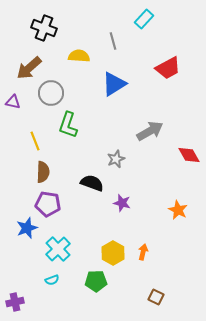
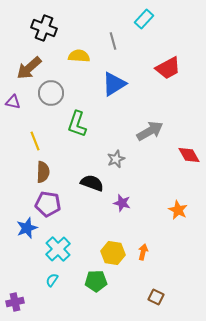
green L-shape: moved 9 px right, 1 px up
yellow hexagon: rotated 20 degrees counterclockwise
cyan semicircle: rotated 144 degrees clockwise
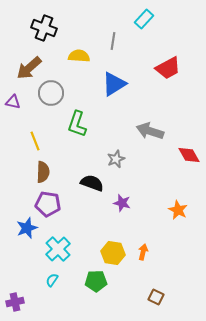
gray line: rotated 24 degrees clockwise
gray arrow: rotated 132 degrees counterclockwise
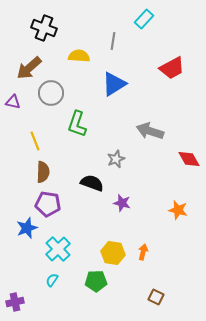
red trapezoid: moved 4 px right
red diamond: moved 4 px down
orange star: rotated 12 degrees counterclockwise
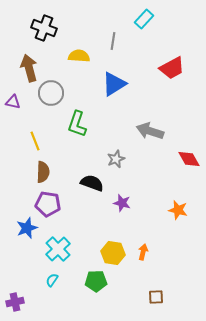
brown arrow: rotated 116 degrees clockwise
brown square: rotated 28 degrees counterclockwise
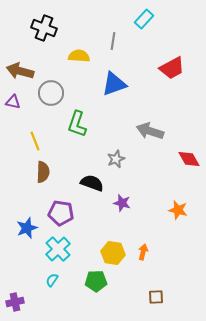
brown arrow: moved 9 px left, 3 px down; rotated 60 degrees counterclockwise
blue triangle: rotated 12 degrees clockwise
purple pentagon: moved 13 px right, 9 px down
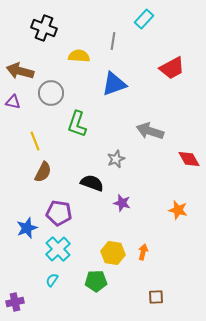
brown semicircle: rotated 25 degrees clockwise
purple pentagon: moved 2 px left
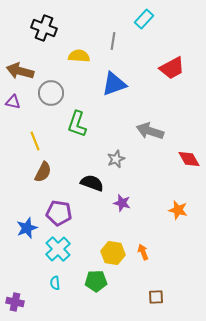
orange arrow: rotated 35 degrees counterclockwise
cyan semicircle: moved 3 px right, 3 px down; rotated 40 degrees counterclockwise
purple cross: rotated 24 degrees clockwise
